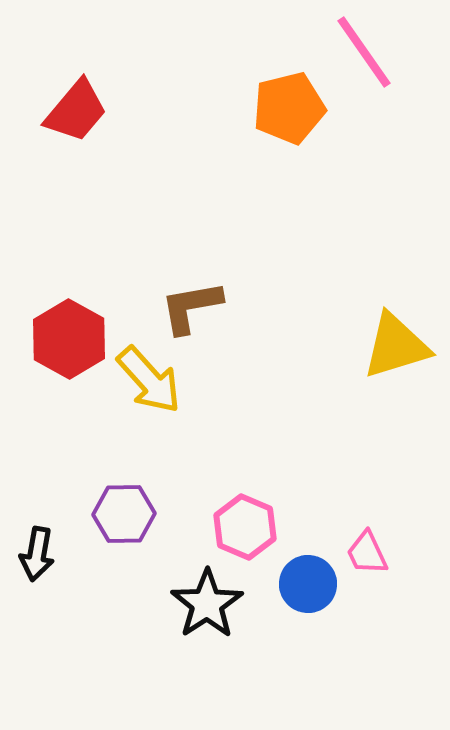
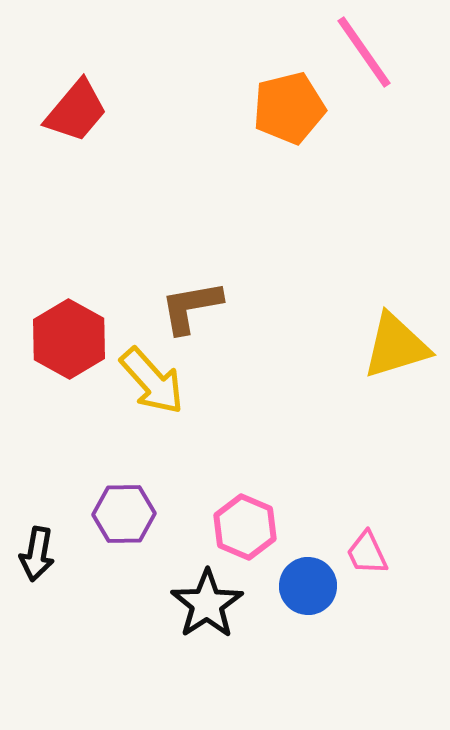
yellow arrow: moved 3 px right, 1 px down
blue circle: moved 2 px down
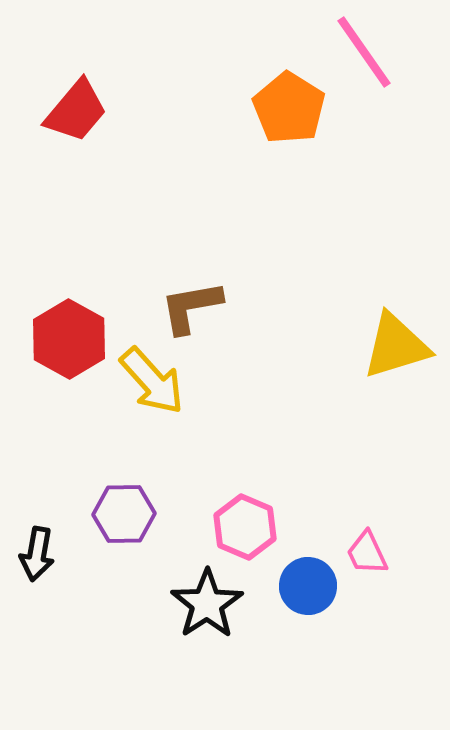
orange pentagon: rotated 26 degrees counterclockwise
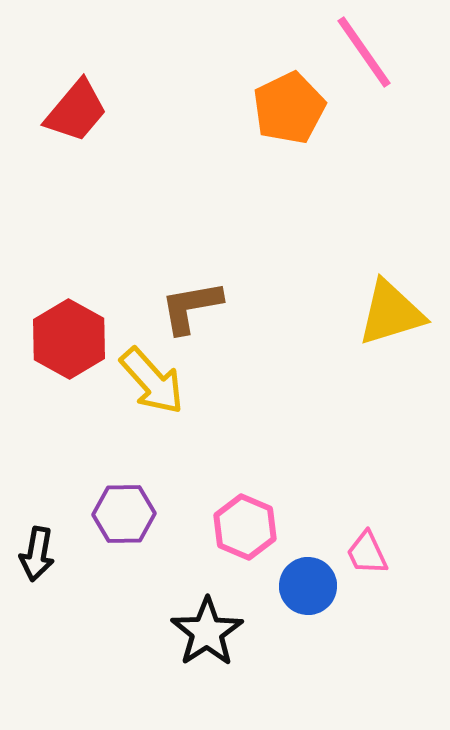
orange pentagon: rotated 14 degrees clockwise
yellow triangle: moved 5 px left, 33 px up
black star: moved 28 px down
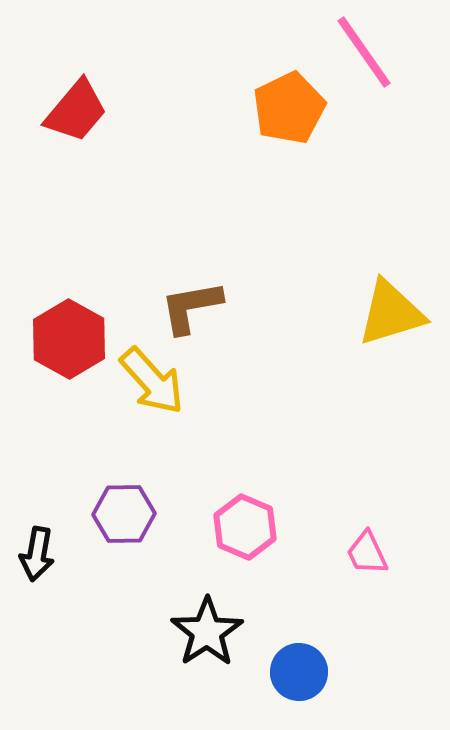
blue circle: moved 9 px left, 86 px down
